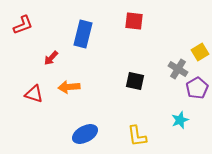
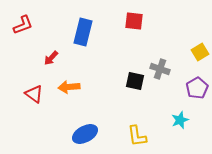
blue rectangle: moved 2 px up
gray cross: moved 18 px left; rotated 12 degrees counterclockwise
red triangle: rotated 18 degrees clockwise
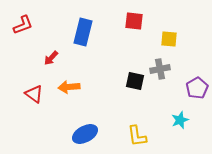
yellow square: moved 31 px left, 13 px up; rotated 36 degrees clockwise
gray cross: rotated 30 degrees counterclockwise
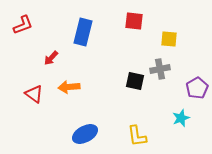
cyan star: moved 1 px right, 2 px up
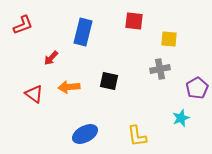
black square: moved 26 px left
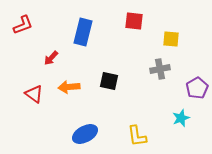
yellow square: moved 2 px right
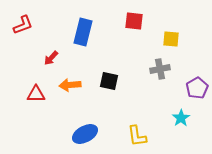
orange arrow: moved 1 px right, 2 px up
red triangle: moved 2 px right; rotated 36 degrees counterclockwise
cyan star: rotated 12 degrees counterclockwise
